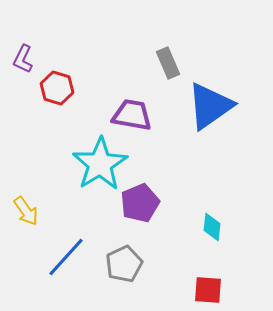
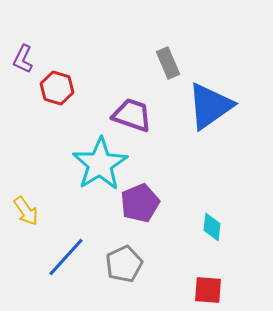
purple trapezoid: rotated 9 degrees clockwise
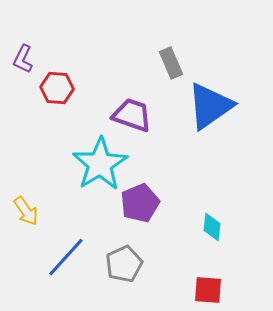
gray rectangle: moved 3 px right
red hexagon: rotated 12 degrees counterclockwise
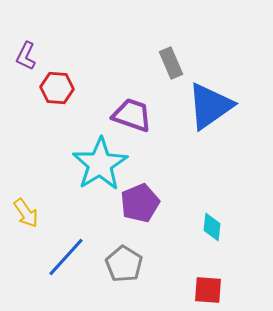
purple L-shape: moved 3 px right, 3 px up
yellow arrow: moved 2 px down
gray pentagon: rotated 15 degrees counterclockwise
